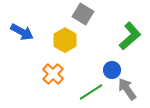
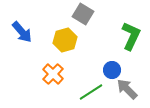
blue arrow: rotated 20 degrees clockwise
green L-shape: moved 1 px right; rotated 24 degrees counterclockwise
yellow hexagon: rotated 15 degrees clockwise
gray arrow: rotated 10 degrees counterclockwise
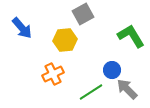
gray square: rotated 30 degrees clockwise
blue arrow: moved 4 px up
green L-shape: rotated 56 degrees counterclockwise
yellow hexagon: rotated 10 degrees clockwise
orange cross: rotated 20 degrees clockwise
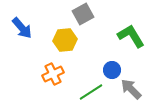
gray arrow: moved 4 px right
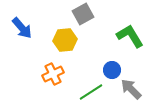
green L-shape: moved 1 px left
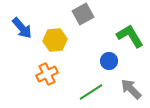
yellow hexagon: moved 10 px left
blue circle: moved 3 px left, 9 px up
orange cross: moved 6 px left
